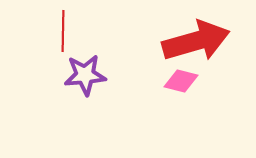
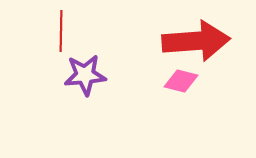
red line: moved 2 px left
red arrow: rotated 12 degrees clockwise
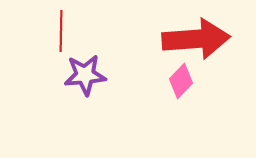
red arrow: moved 2 px up
pink diamond: rotated 60 degrees counterclockwise
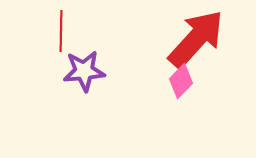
red arrow: rotated 44 degrees counterclockwise
purple star: moved 1 px left, 4 px up
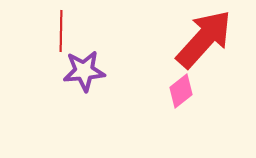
red arrow: moved 8 px right
pink diamond: moved 10 px down; rotated 8 degrees clockwise
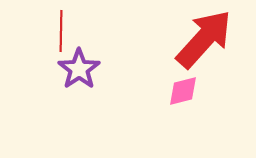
purple star: moved 5 px left, 2 px up; rotated 30 degrees counterclockwise
pink diamond: moved 2 px right; rotated 24 degrees clockwise
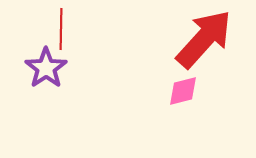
red line: moved 2 px up
purple star: moved 33 px left, 1 px up
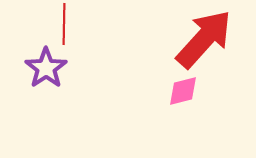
red line: moved 3 px right, 5 px up
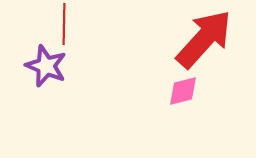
purple star: moved 2 px up; rotated 15 degrees counterclockwise
